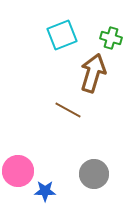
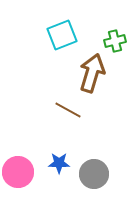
green cross: moved 4 px right, 3 px down; rotated 30 degrees counterclockwise
brown arrow: moved 1 px left
pink circle: moved 1 px down
blue star: moved 14 px right, 28 px up
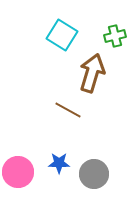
cyan square: rotated 36 degrees counterclockwise
green cross: moved 5 px up
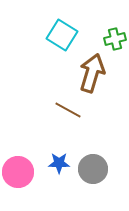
green cross: moved 3 px down
gray circle: moved 1 px left, 5 px up
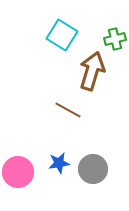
brown arrow: moved 2 px up
blue star: rotated 10 degrees counterclockwise
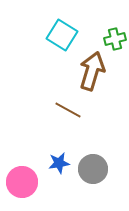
pink circle: moved 4 px right, 10 px down
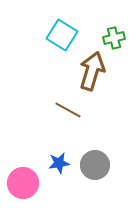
green cross: moved 1 px left, 1 px up
gray circle: moved 2 px right, 4 px up
pink circle: moved 1 px right, 1 px down
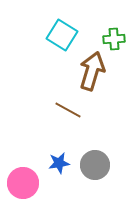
green cross: moved 1 px down; rotated 10 degrees clockwise
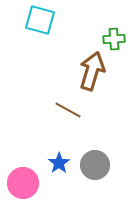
cyan square: moved 22 px left, 15 px up; rotated 16 degrees counterclockwise
blue star: rotated 25 degrees counterclockwise
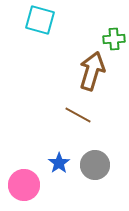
brown line: moved 10 px right, 5 px down
pink circle: moved 1 px right, 2 px down
